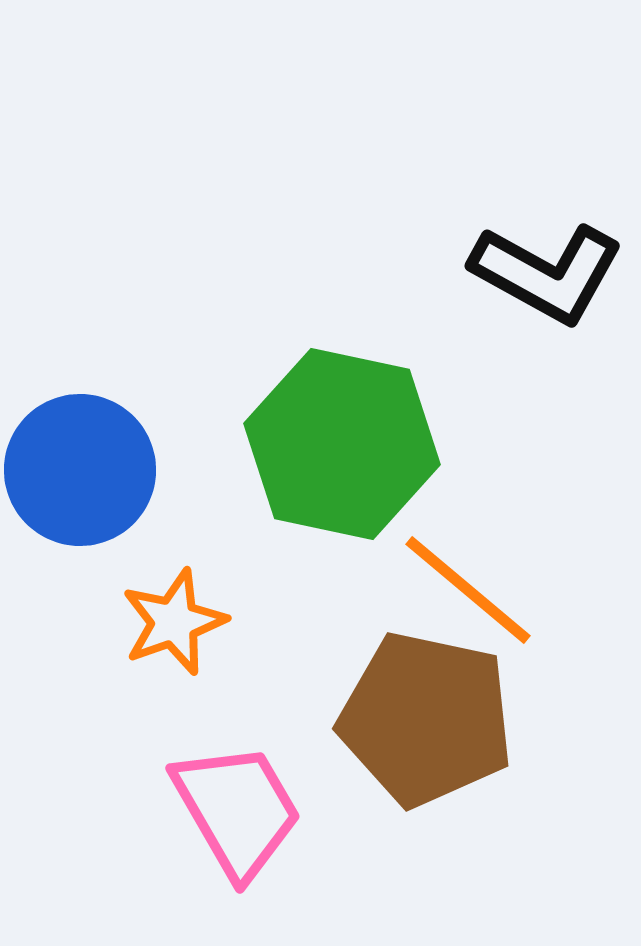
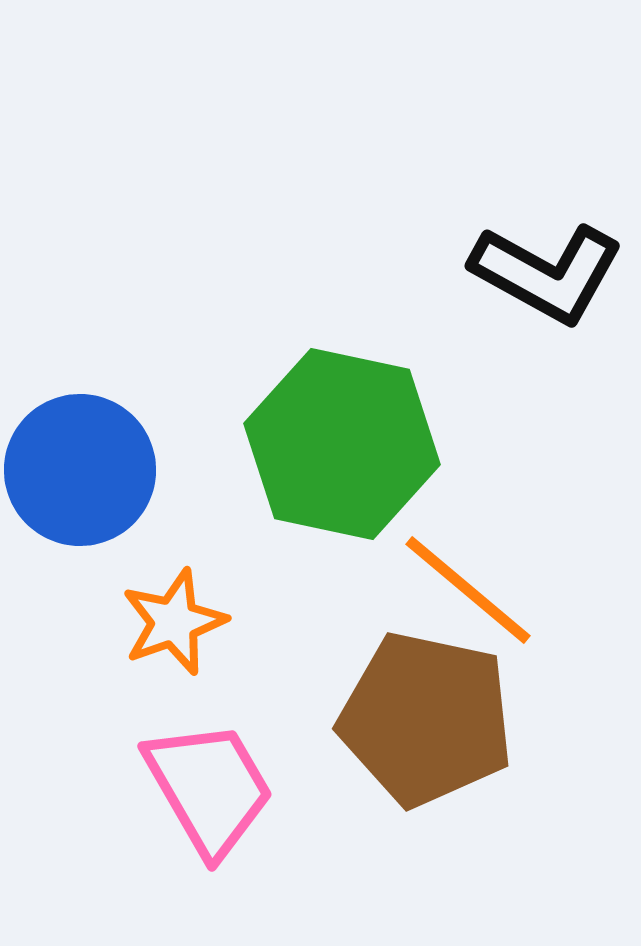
pink trapezoid: moved 28 px left, 22 px up
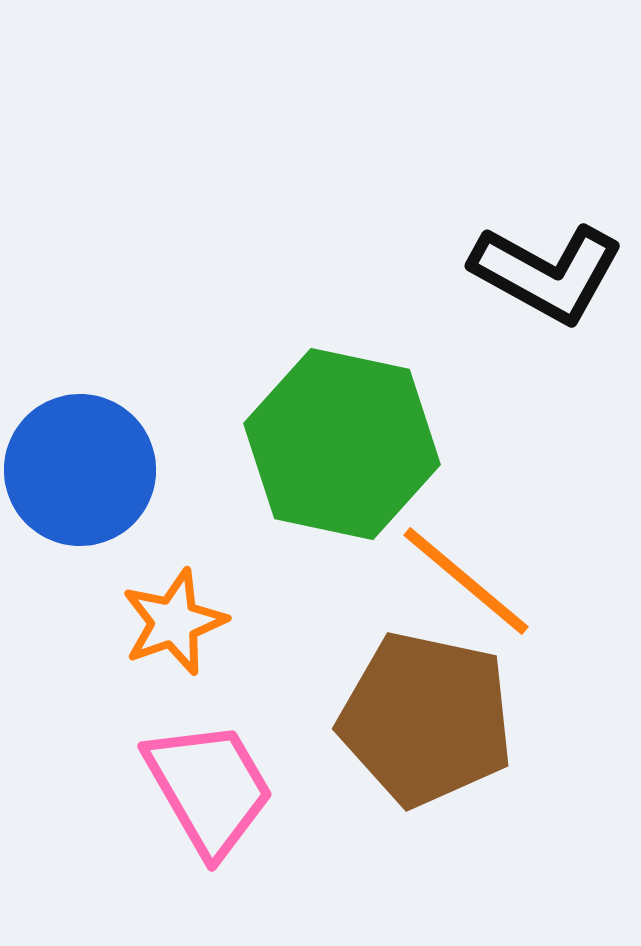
orange line: moved 2 px left, 9 px up
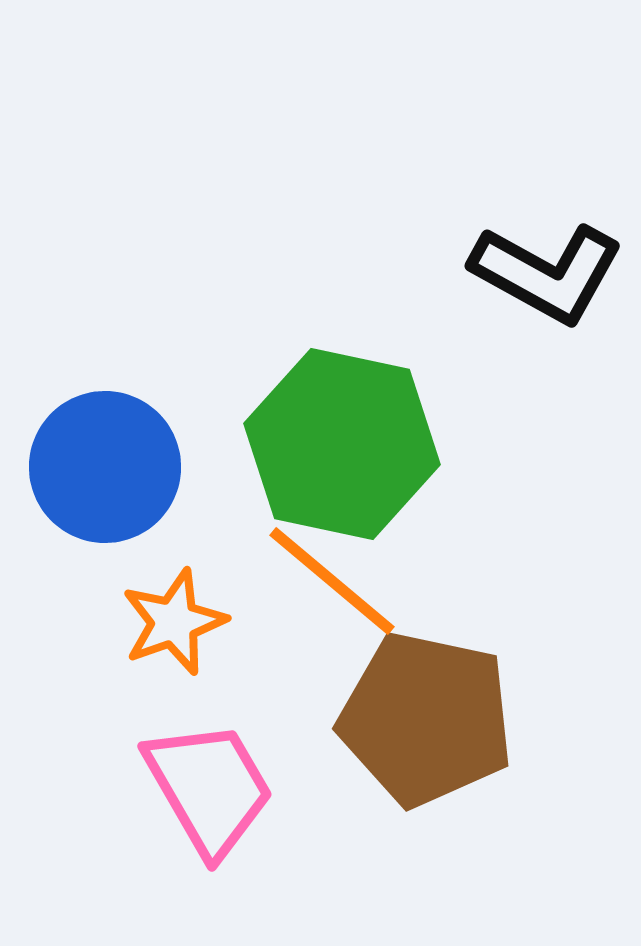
blue circle: moved 25 px right, 3 px up
orange line: moved 134 px left
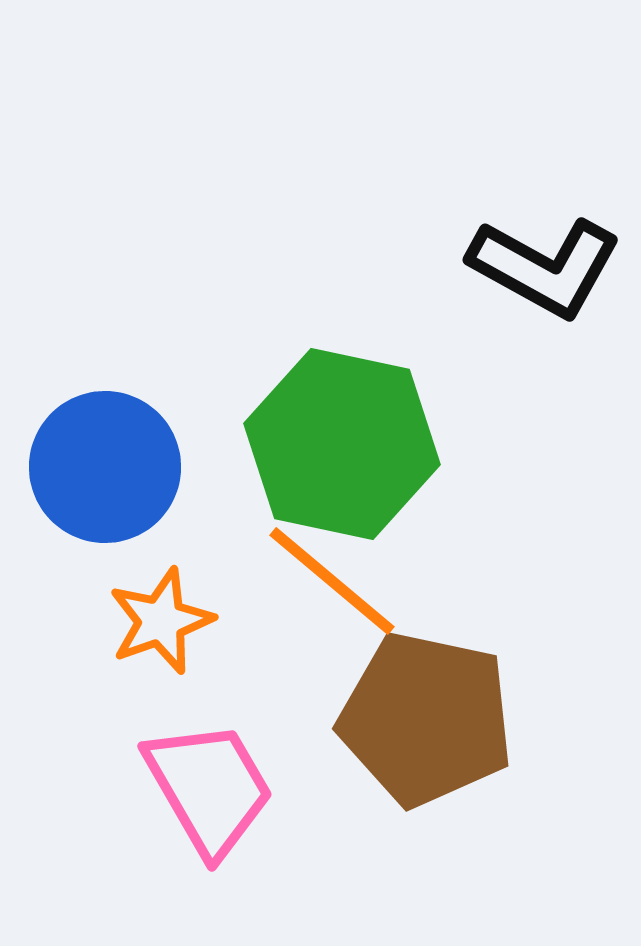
black L-shape: moved 2 px left, 6 px up
orange star: moved 13 px left, 1 px up
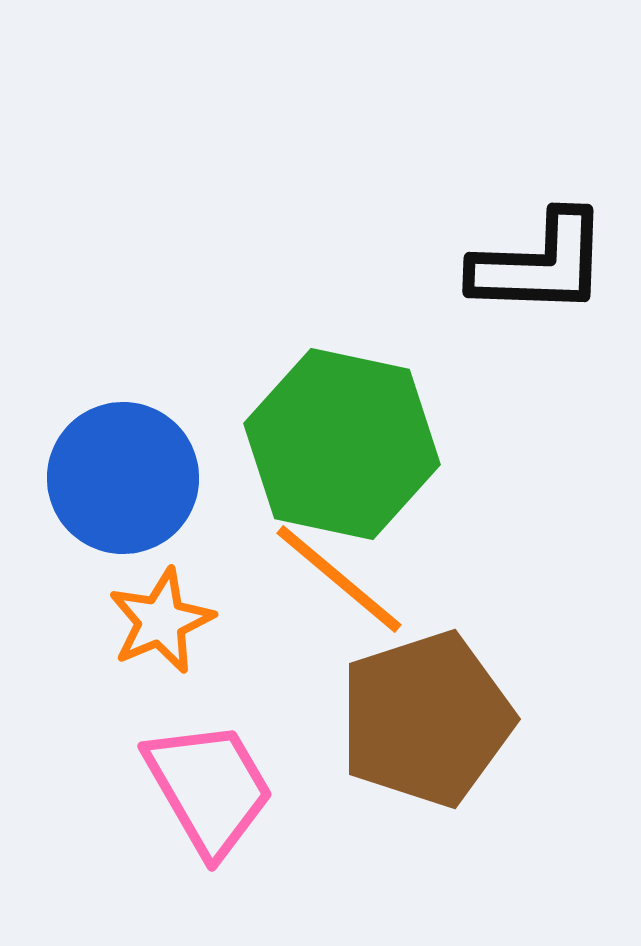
black L-shape: moved 5 px left, 3 px up; rotated 27 degrees counterclockwise
blue circle: moved 18 px right, 11 px down
orange line: moved 7 px right, 2 px up
orange star: rotated 3 degrees counterclockwise
brown pentagon: rotated 30 degrees counterclockwise
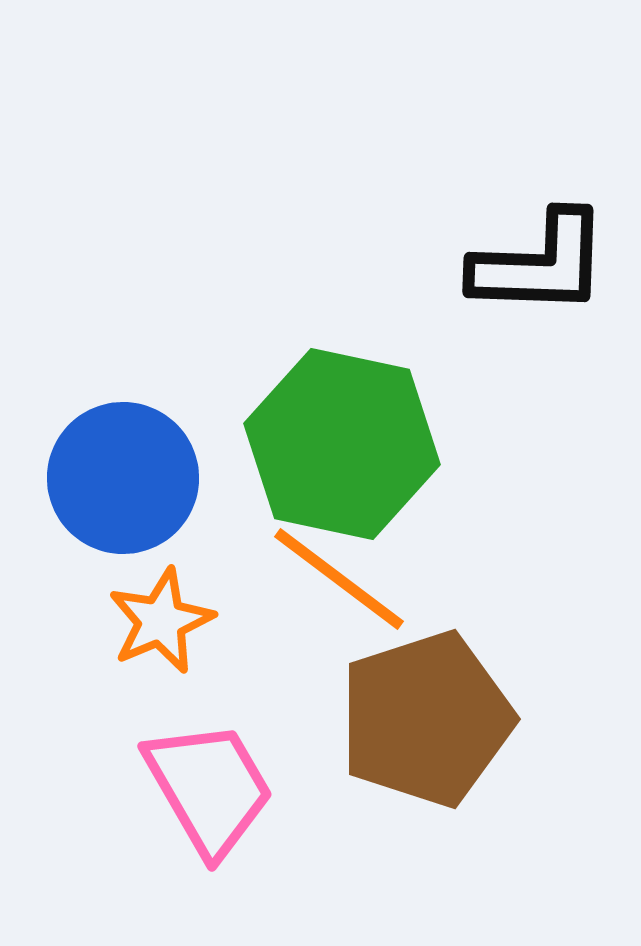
orange line: rotated 3 degrees counterclockwise
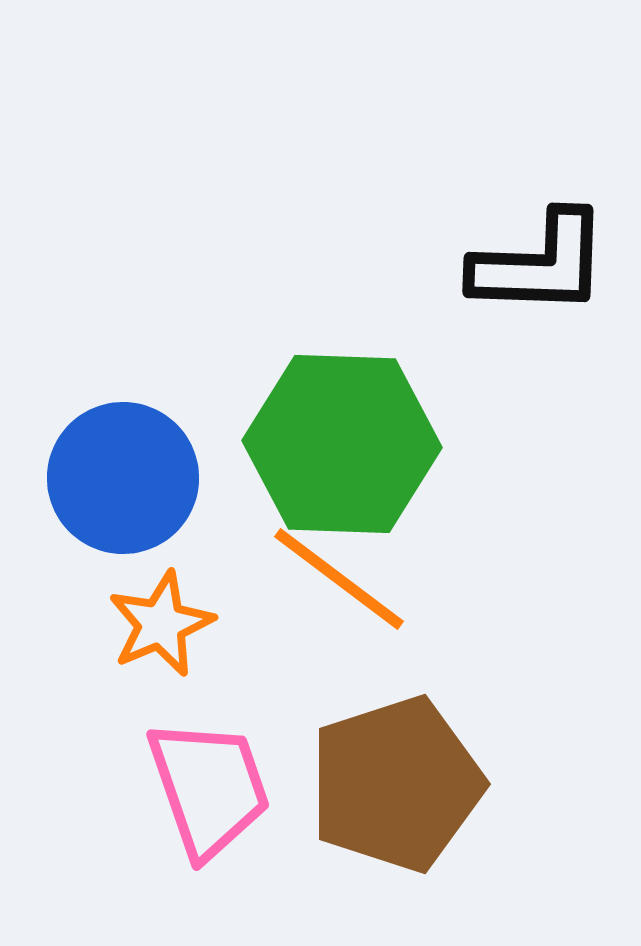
green hexagon: rotated 10 degrees counterclockwise
orange star: moved 3 px down
brown pentagon: moved 30 px left, 65 px down
pink trapezoid: rotated 11 degrees clockwise
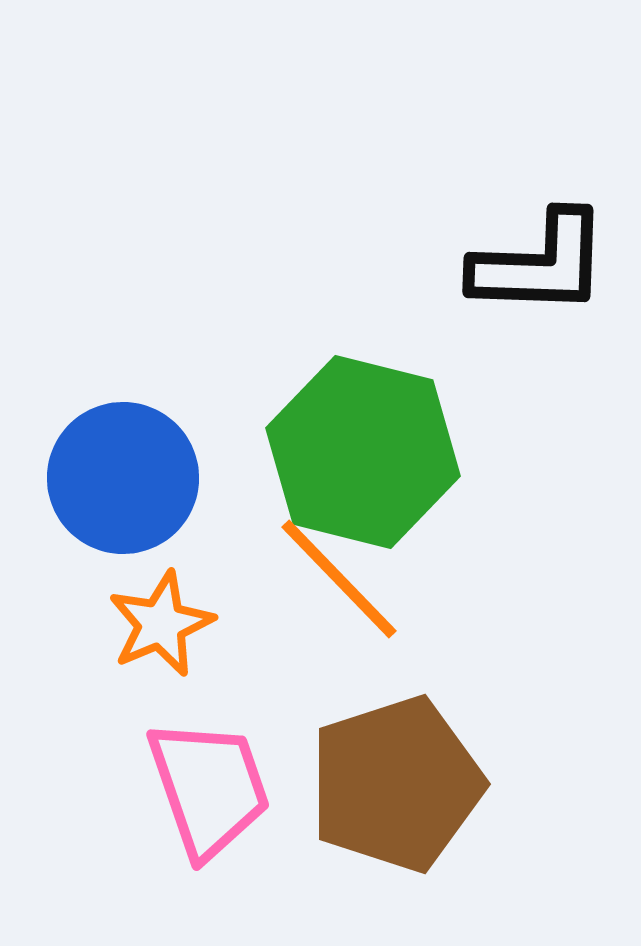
green hexagon: moved 21 px right, 8 px down; rotated 12 degrees clockwise
orange line: rotated 9 degrees clockwise
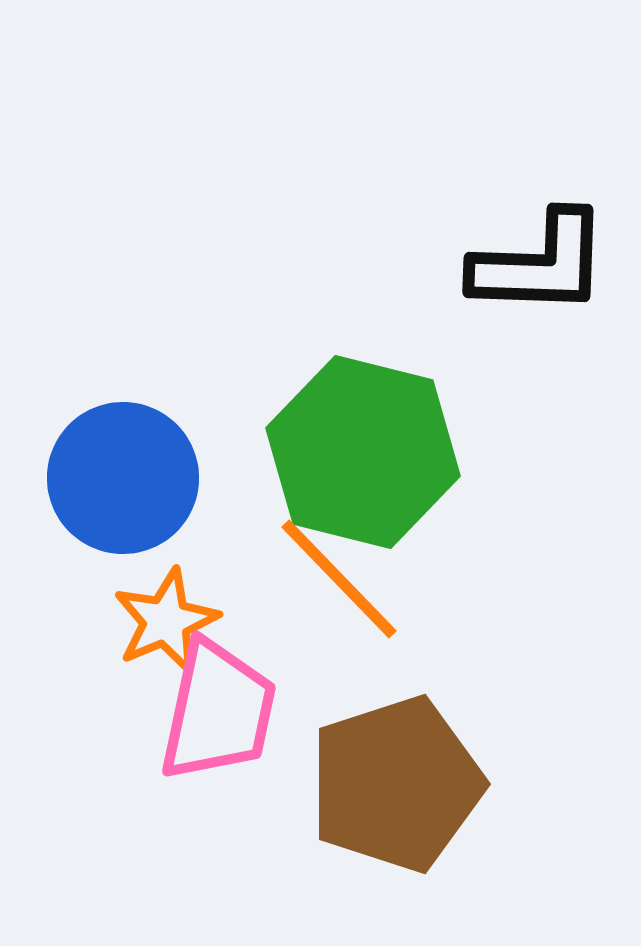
orange star: moved 5 px right, 3 px up
pink trapezoid: moved 9 px right, 77 px up; rotated 31 degrees clockwise
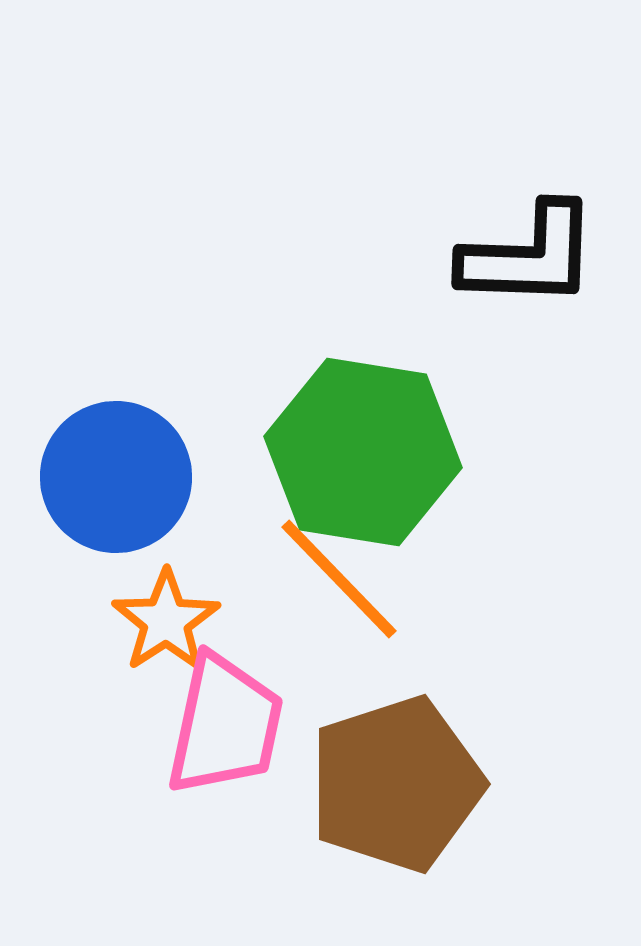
black L-shape: moved 11 px left, 8 px up
green hexagon: rotated 5 degrees counterclockwise
blue circle: moved 7 px left, 1 px up
orange star: rotated 10 degrees counterclockwise
pink trapezoid: moved 7 px right, 14 px down
